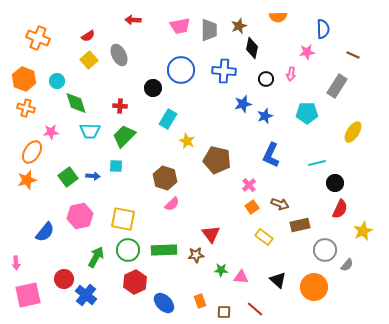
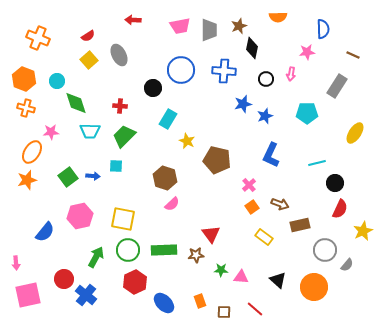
yellow ellipse at (353, 132): moved 2 px right, 1 px down
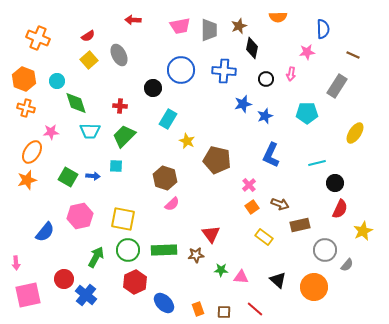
green square at (68, 177): rotated 24 degrees counterclockwise
orange rectangle at (200, 301): moved 2 px left, 8 px down
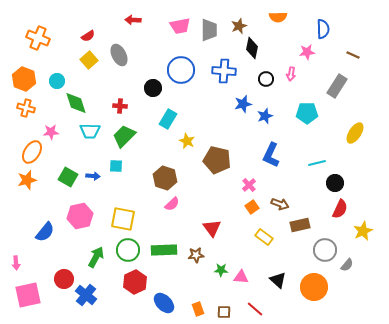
red triangle at (211, 234): moved 1 px right, 6 px up
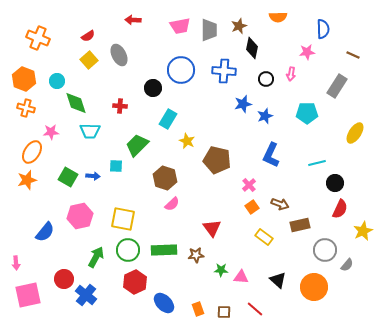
green trapezoid at (124, 136): moved 13 px right, 9 px down
